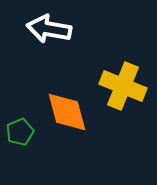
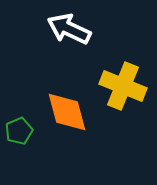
white arrow: moved 20 px right; rotated 15 degrees clockwise
green pentagon: moved 1 px left, 1 px up
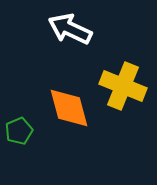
white arrow: moved 1 px right
orange diamond: moved 2 px right, 4 px up
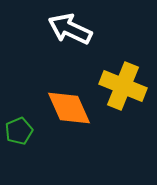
orange diamond: rotated 9 degrees counterclockwise
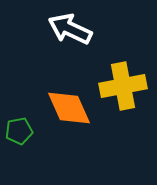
yellow cross: rotated 33 degrees counterclockwise
green pentagon: rotated 12 degrees clockwise
